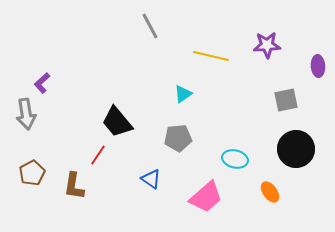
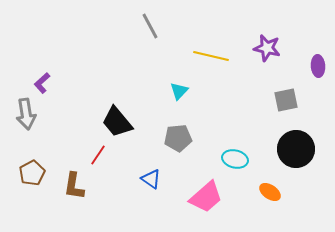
purple star: moved 3 px down; rotated 16 degrees clockwise
cyan triangle: moved 4 px left, 3 px up; rotated 12 degrees counterclockwise
orange ellipse: rotated 20 degrees counterclockwise
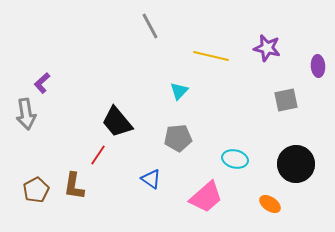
black circle: moved 15 px down
brown pentagon: moved 4 px right, 17 px down
orange ellipse: moved 12 px down
